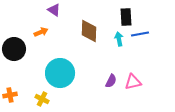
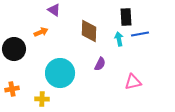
purple semicircle: moved 11 px left, 17 px up
orange cross: moved 2 px right, 6 px up
yellow cross: rotated 24 degrees counterclockwise
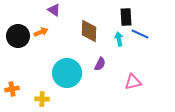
blue line: rotated 36 degrees clockwise
black circle: moved 4 px right, 13 px up
cyan circle: moved 7 px right
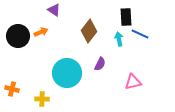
brown diamond: rotated 35 degrees clockwise
orange cross: rotated 24 degrees clockwise
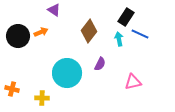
black rectangle: rotated 36 degrees clockwise
yellow cross: moved 1 px up
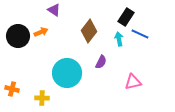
purple semicircle: moved 1 px right, 2 px up
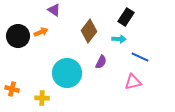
blue line: moved 23 px down
cyan arrow: rotated 104 degrees clockwise
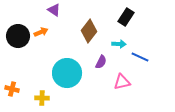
cyan arrow: moved 5 px down
pink triangle: moved 11 px left
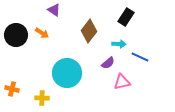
orange arrow: moved 1 px right, 1 px down; rotated 56 degrees clockwise
black circle: moved 2 px left, 1 px up
purple semicircle: moved 7 px right, 1 px down; rotated 24 degrees clockwise
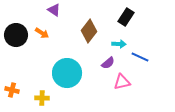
orange cross: moved 1 px down
